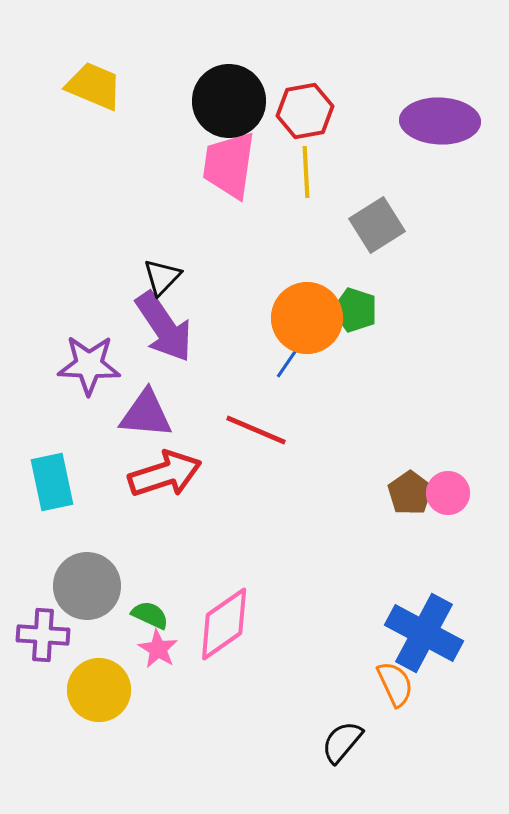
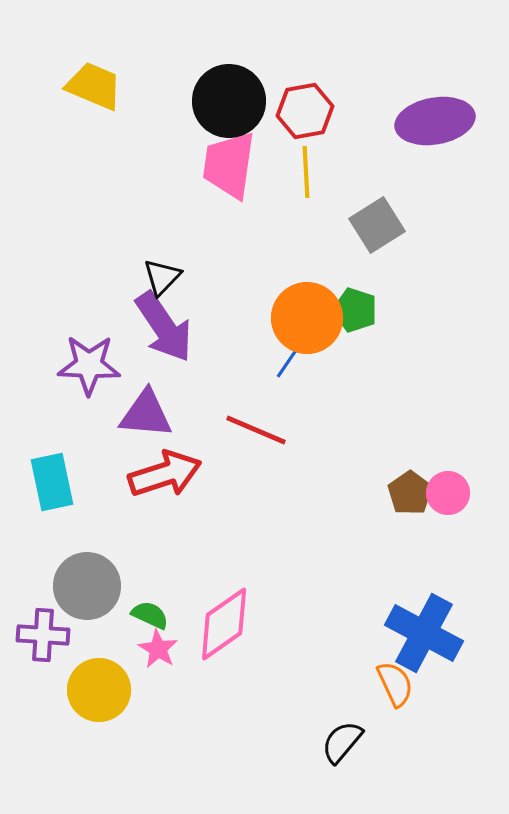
purple ellipse: moved 5 px left; rotated 12 degrees counterclockwise
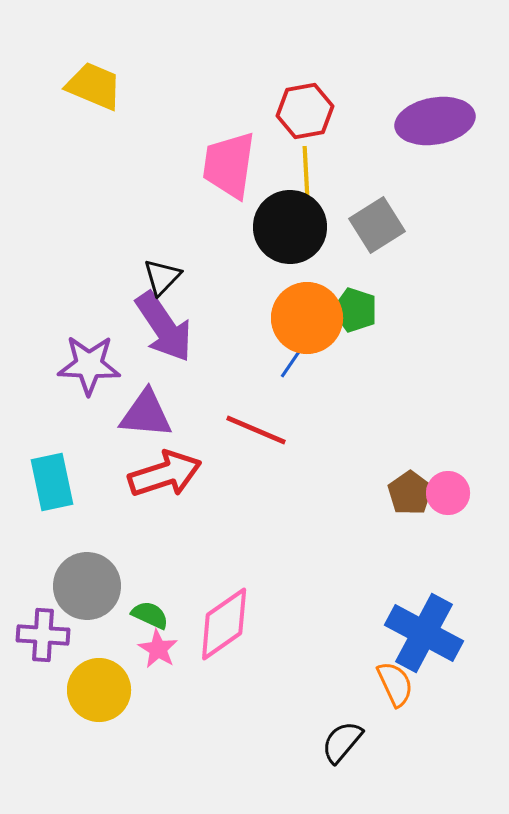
black circle: moved 61 px right, 126 px down
blue line: moved 4 px right
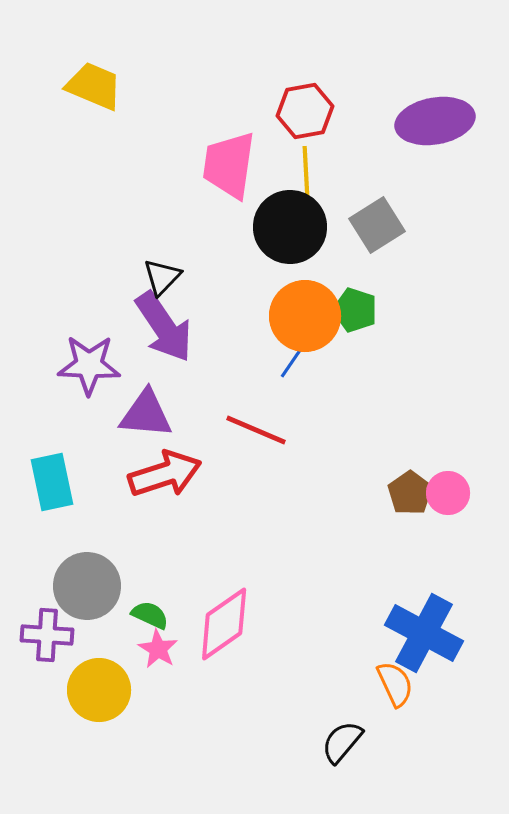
orange circle: moved 2 px left, 2 px up
purple cross: moved 4 px right
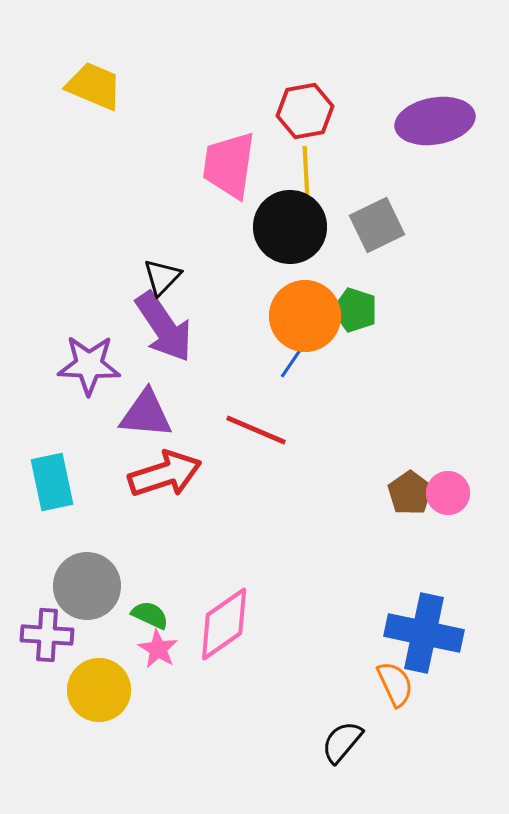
gray square: rotated 6 degrees clockwise
blue cross: rotated 16 degrees counterclockwise
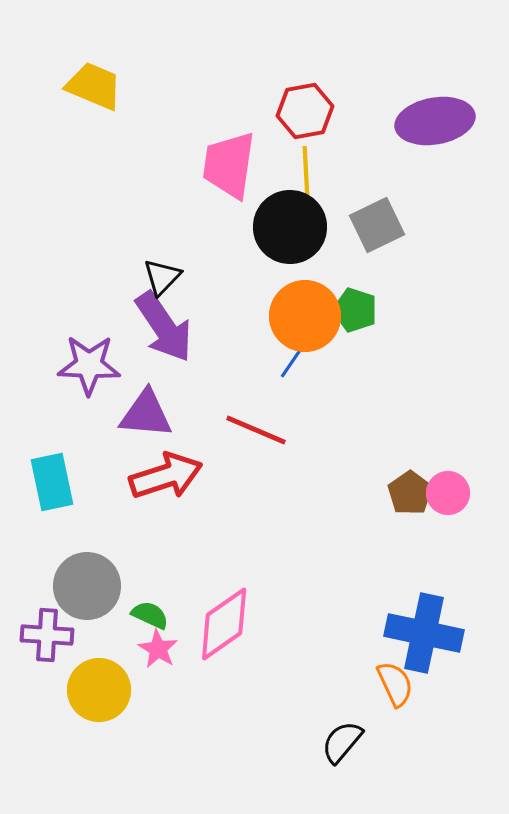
red arrow: moved 1 px right, 2 px down
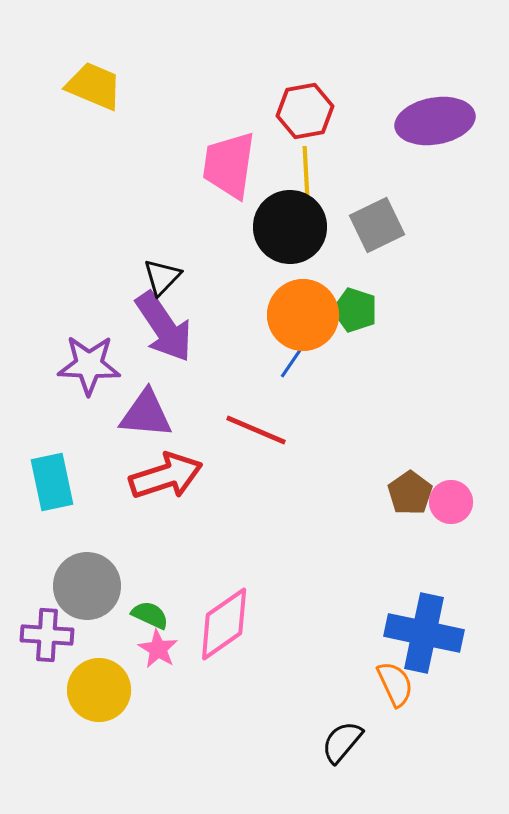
orange circle: moved 2 px left, 1 px up
pink circle: moved 3 px right, 9 px down
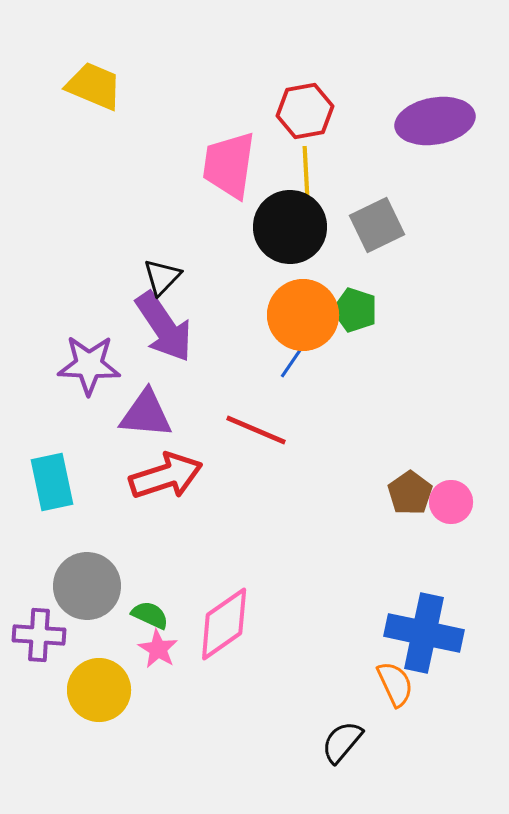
purple cross: moved 8 px left
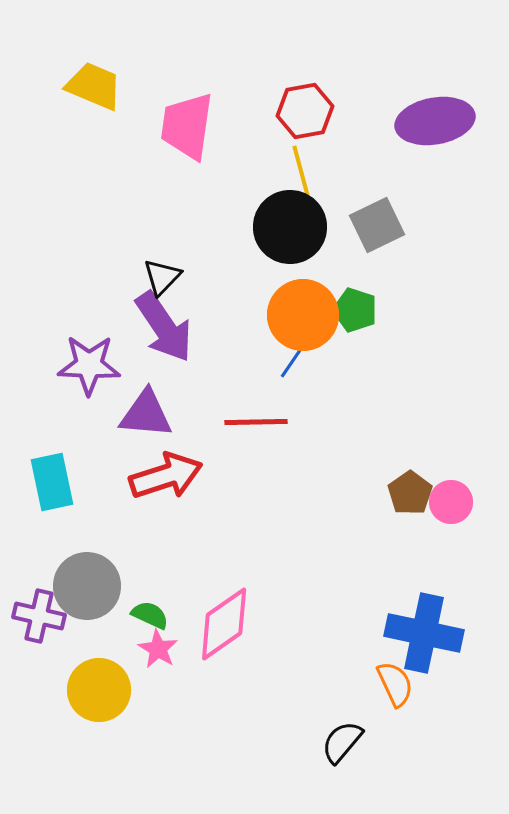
pink trapezoid: moved 42 px left, 39 px up
yellow line: moved 5 px left, 1 px up; rotated 12 degrees counterclockwise
red line: moved 8 px up; rotated 24 degrees counterclockwise
purple cross: moved 19 px up; rotated 9 degrees clockwise
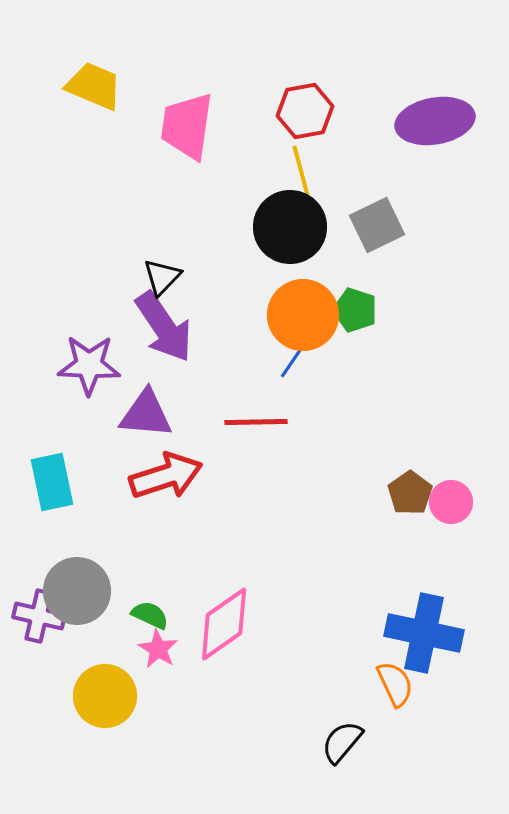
gray circle: moved 10 px left, 5 px down
yellow circle: moved 6 px right, 6 px down
